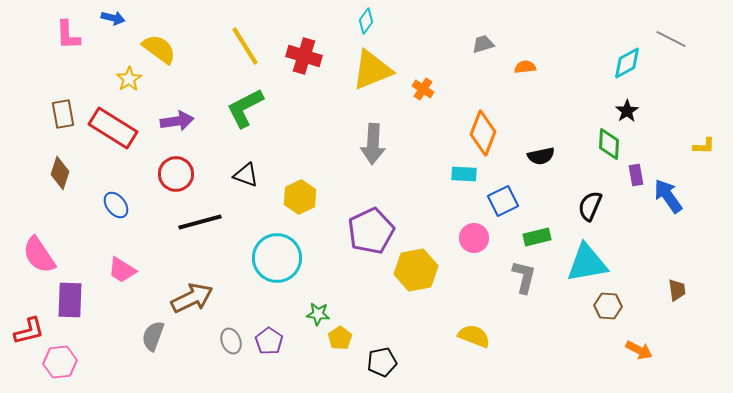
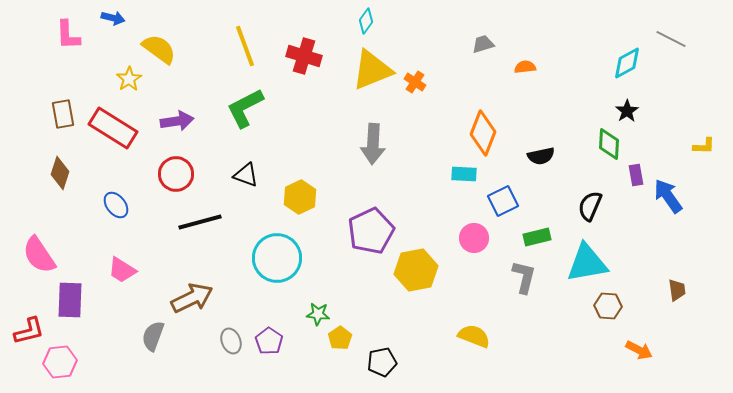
yellow line at (245, 46): rotated 12 degrees clockwise
orange cross at (423, 89): moved 8 px left, 7 px up
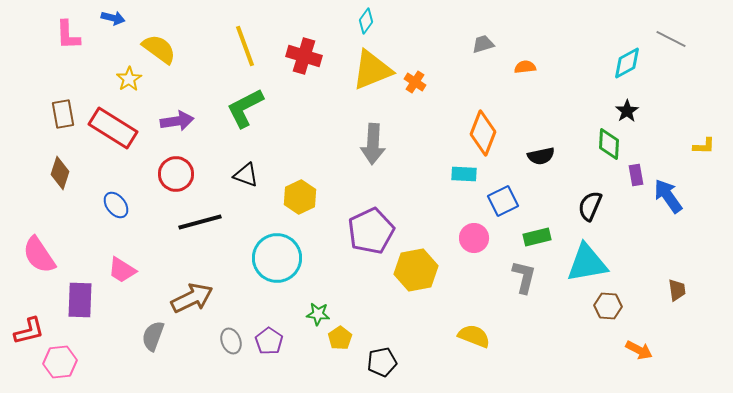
purple rectangle at (70, 300): moved 10 px right
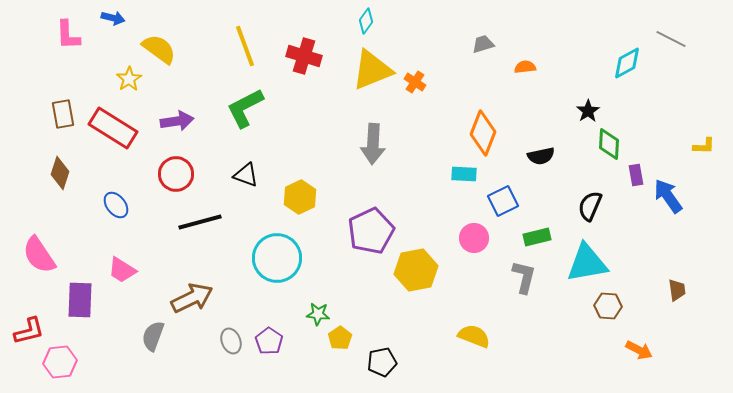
black star at (627, 111): moved 39 px left
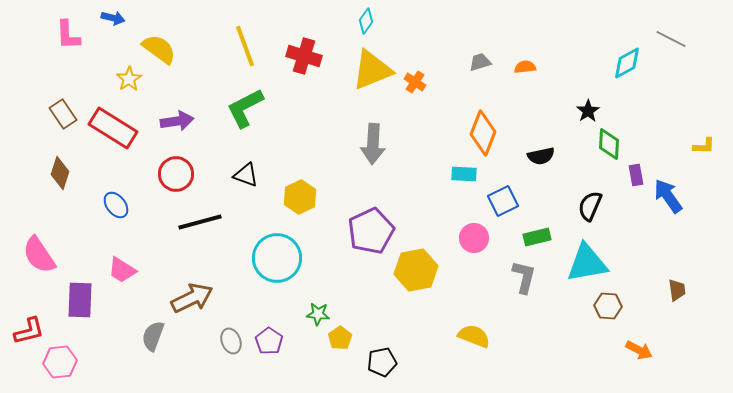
gray trapezoid at (483, 44): moved 3 px left, 18 px down
brown rectangle at (63, 114): rotated 24 degrees counterclockwise
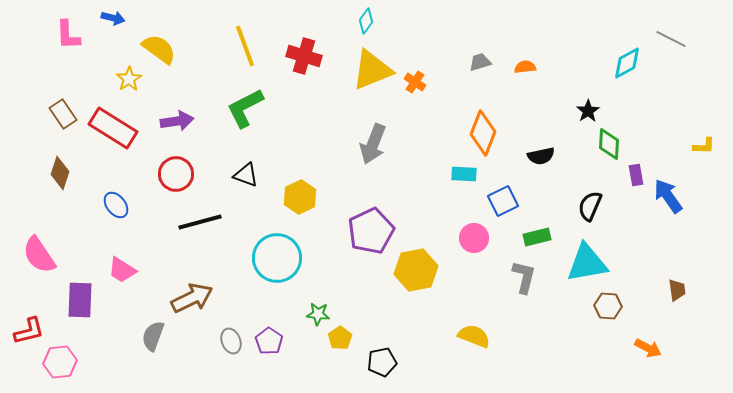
gray arrow at (373, 144): rotated 18 degrees clockwise
orange arrow at (639, 350): moved 9 px right, 2 px up
